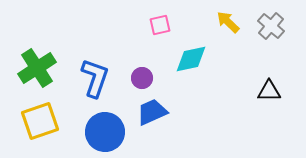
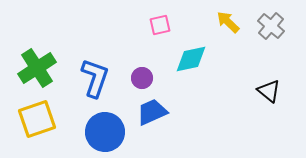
black triangle: rotated 40 degrees clockwise
yellow square: moved 3 px left, 2 px up
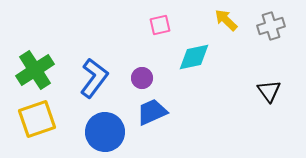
yellow arrow: moved 2 px left, 2 px up
gray cross: rotated 32 degrees clockwise
cyan diamond: moved 3 px right, 2 px up
green cross: moved 2 px left, 2 px down
blue L-shape: moved 1 px left; rotated 18 degrees clockwise
black triangle: rotated 15 degrees clockwise
